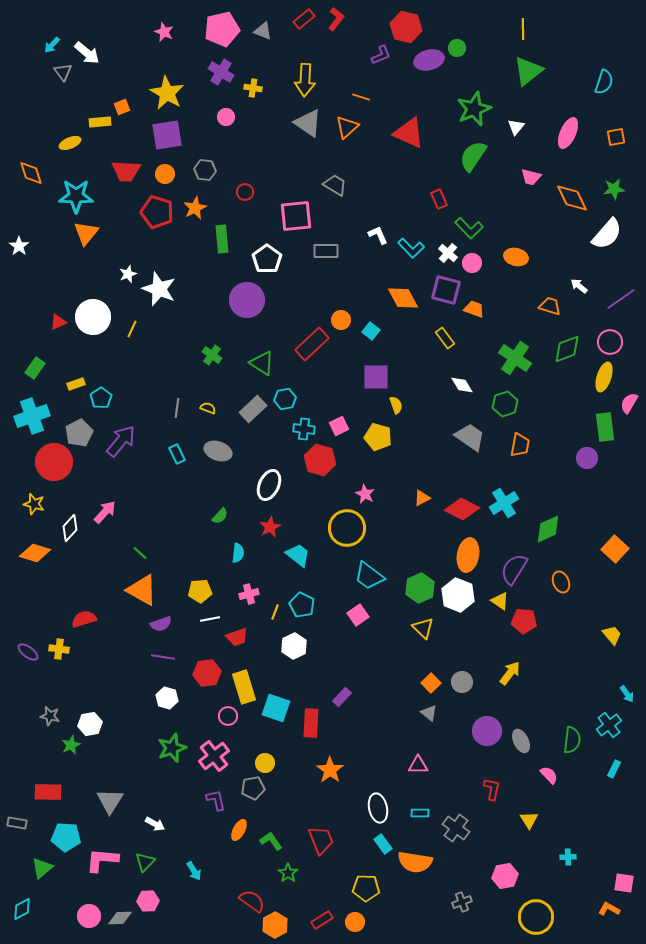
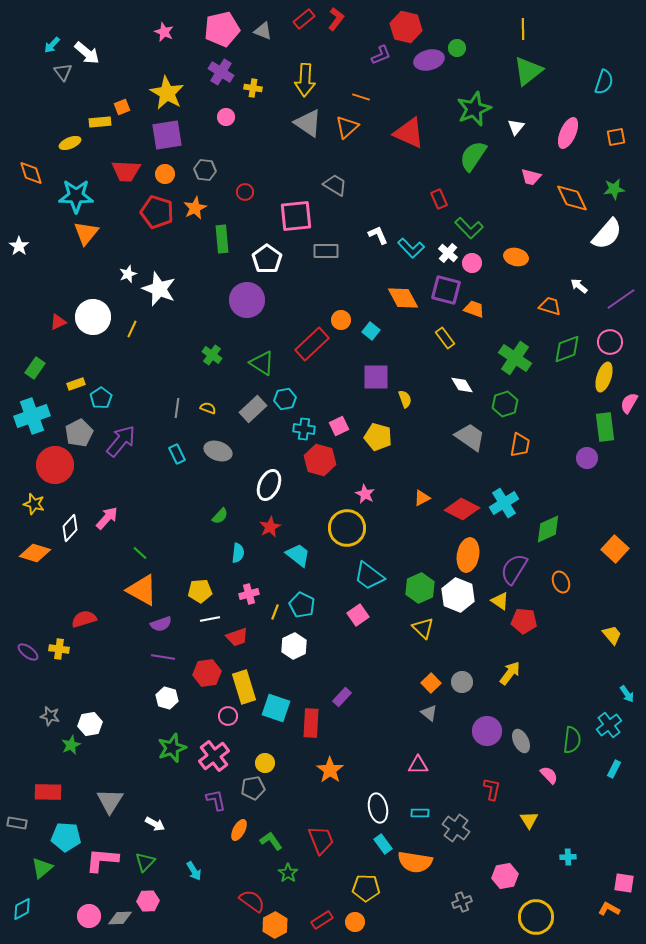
yellow semicircle at (396, 405): moved 9 px right, 6 px up
red circle at (54, 462): moved 1 px right, 3 px down
pink arrow at (105, 512): moved 2 px right, 6 px down
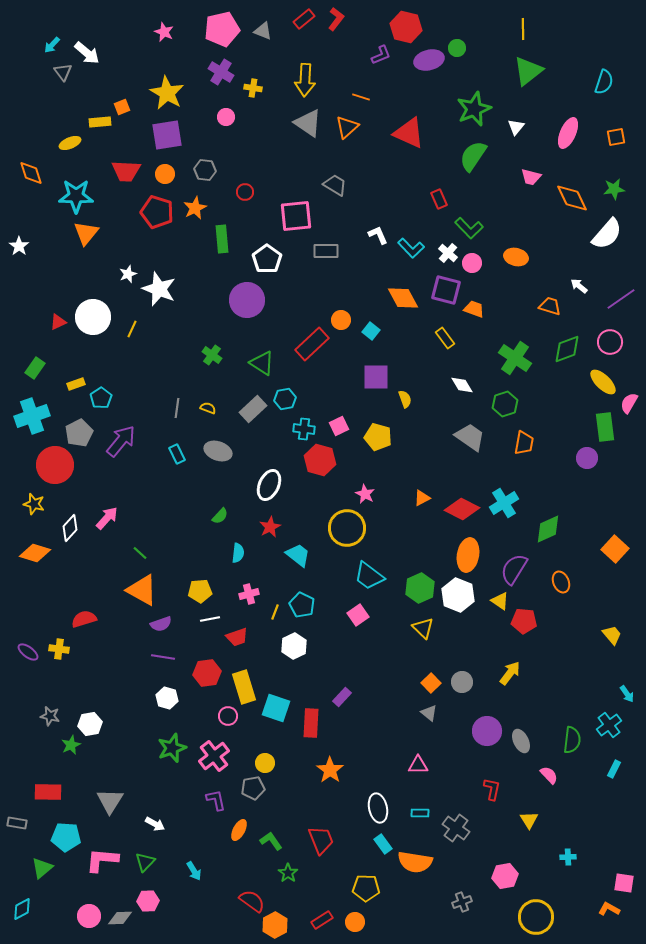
yellow ellipse at (604, 377): moved 1 px left, 5 px down; rotated 64 degrees counterclockwise
orange trapezoid at (520, 445): moved 4 px right, 2 px up
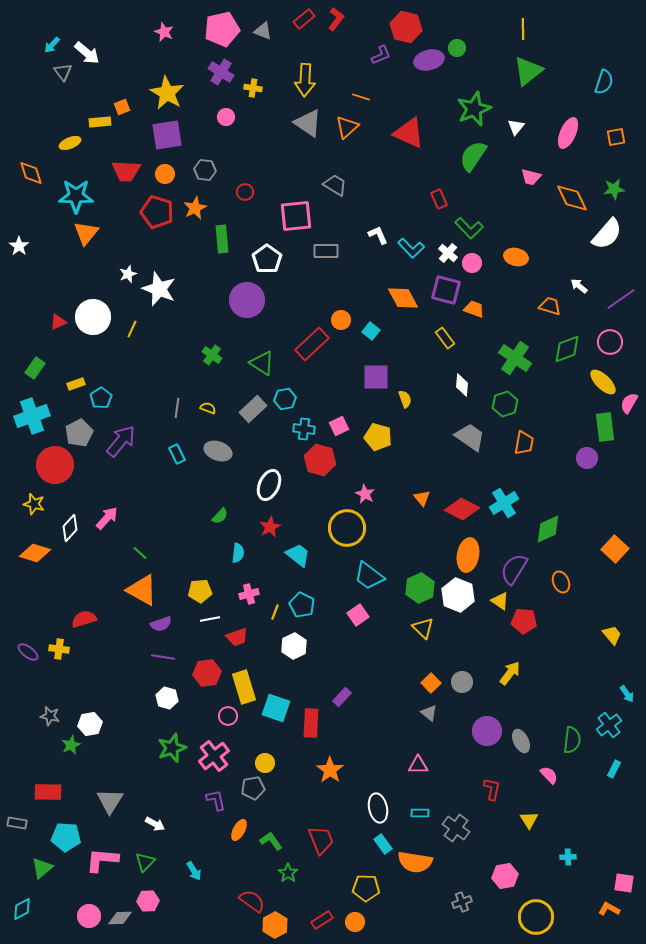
white diamond at (462, 385): rotated 35 degrees clockwise
orange triangle at (422, 498): rotated 42 degrees counterclockwise
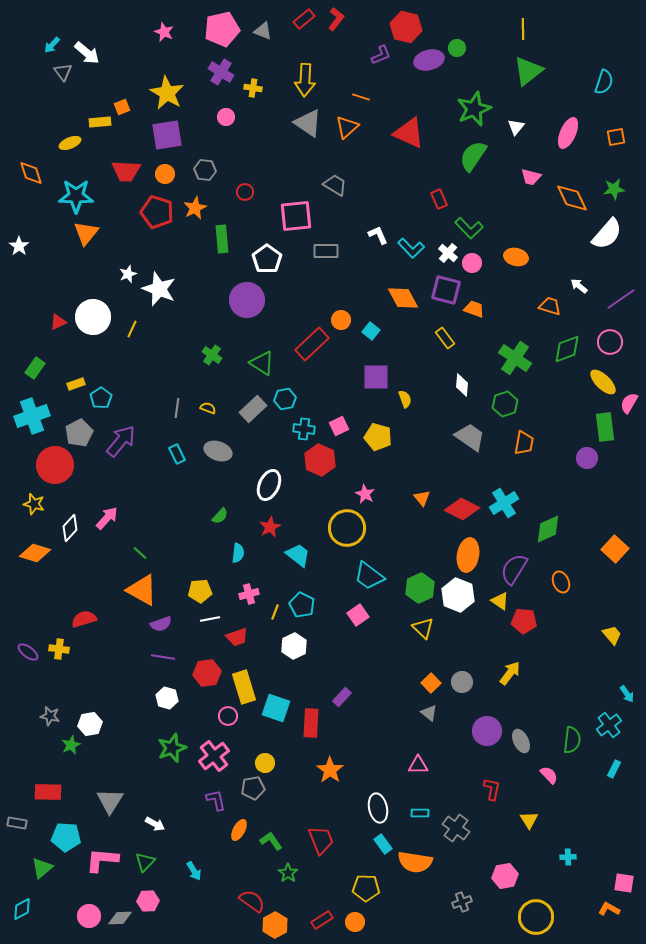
red hexagon at (320, 460): rotated 8 degrees clockwise
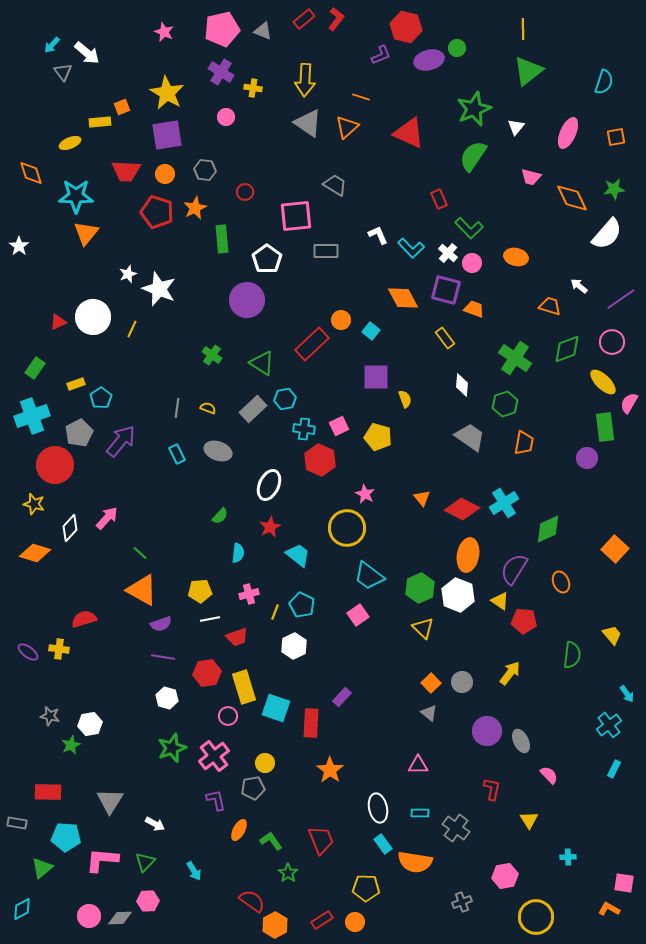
pink circle at (610, 342): moved 2 px right
green semicircle at (572, 740): moved 85 px up
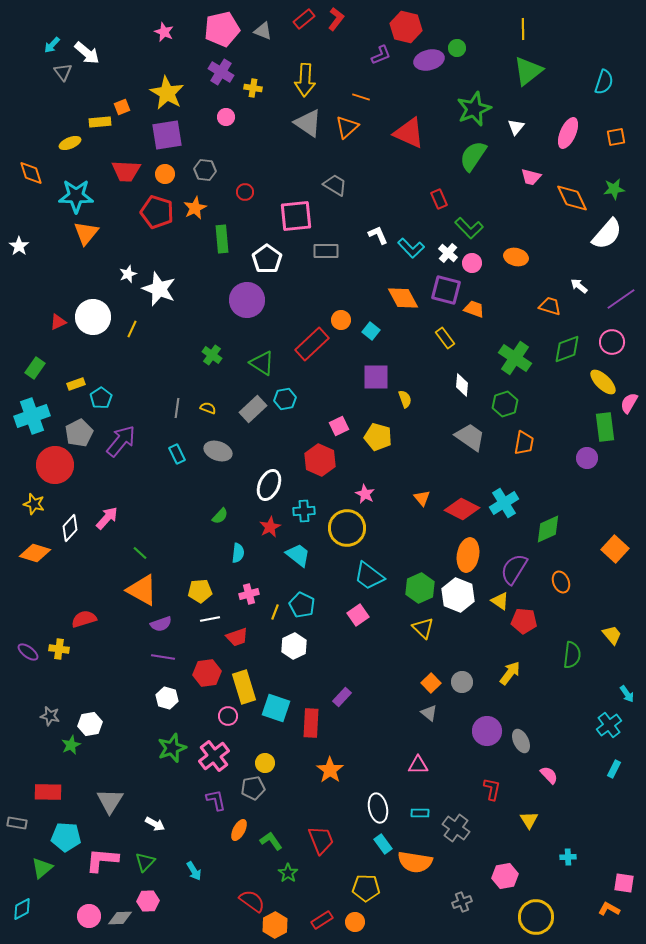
cyan cross at (304, 429): moved 82 px down; rotated 10 degrees counterclockwise
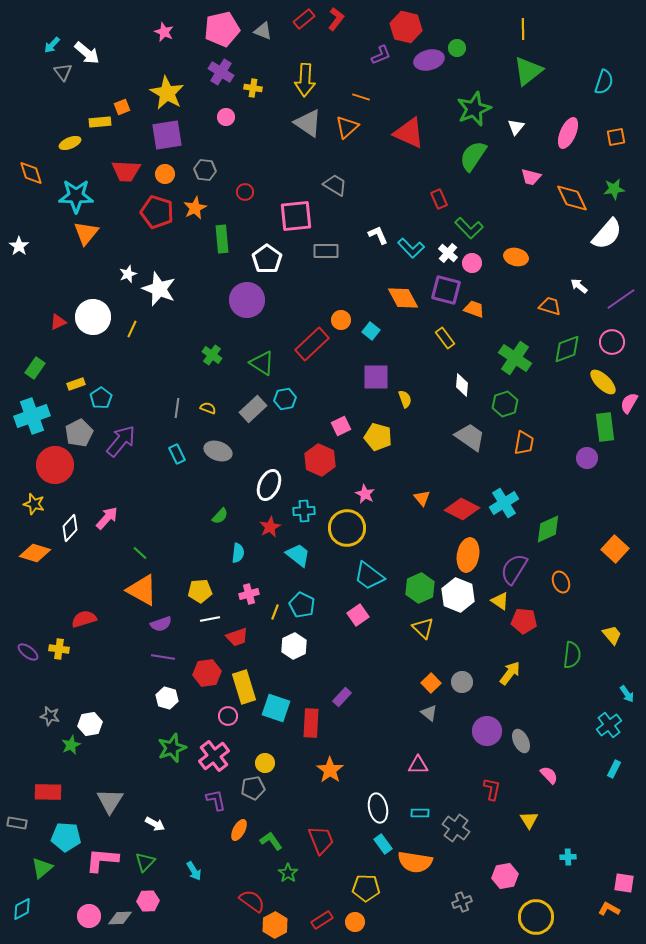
pink square at (339, 426): moved 2 px right
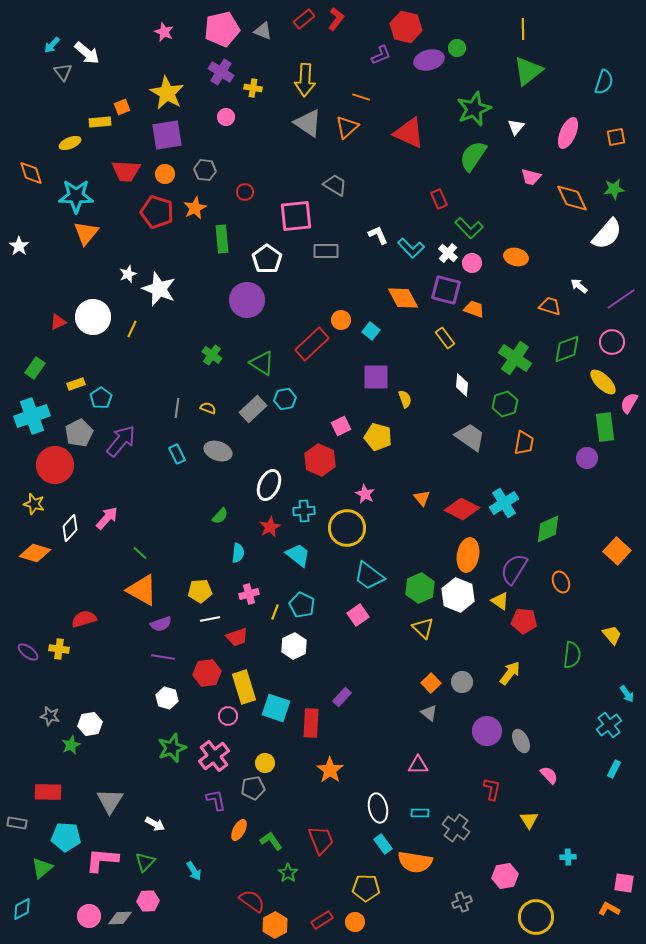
orange square at (615, 549): moved 2 px right, 2 px down
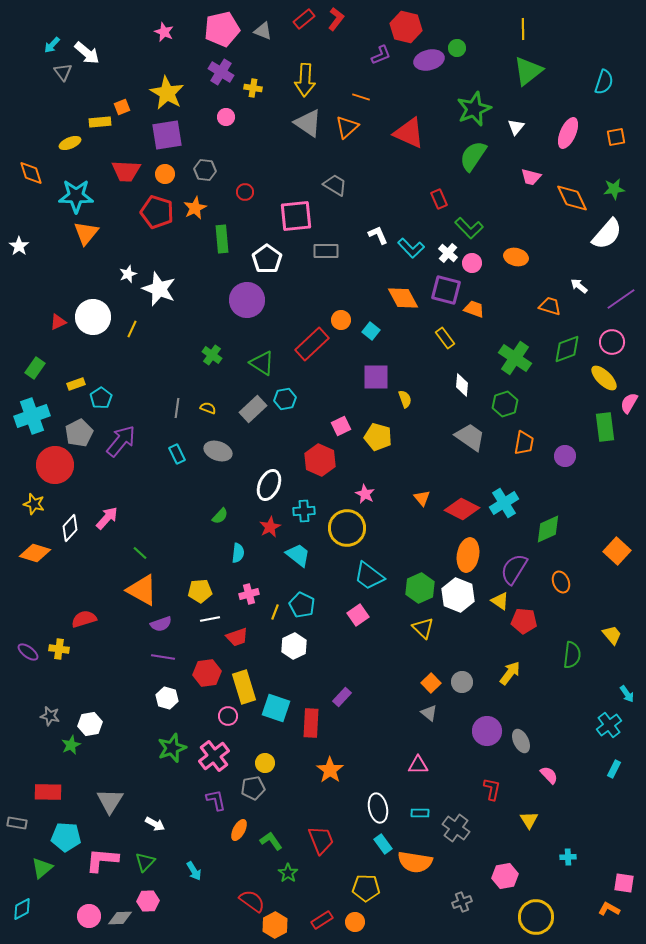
yellow ellipse at (603, 382): moved 1 px right, 4 px up
purple circle at (587, 458): moved 22 px left, 2 px up
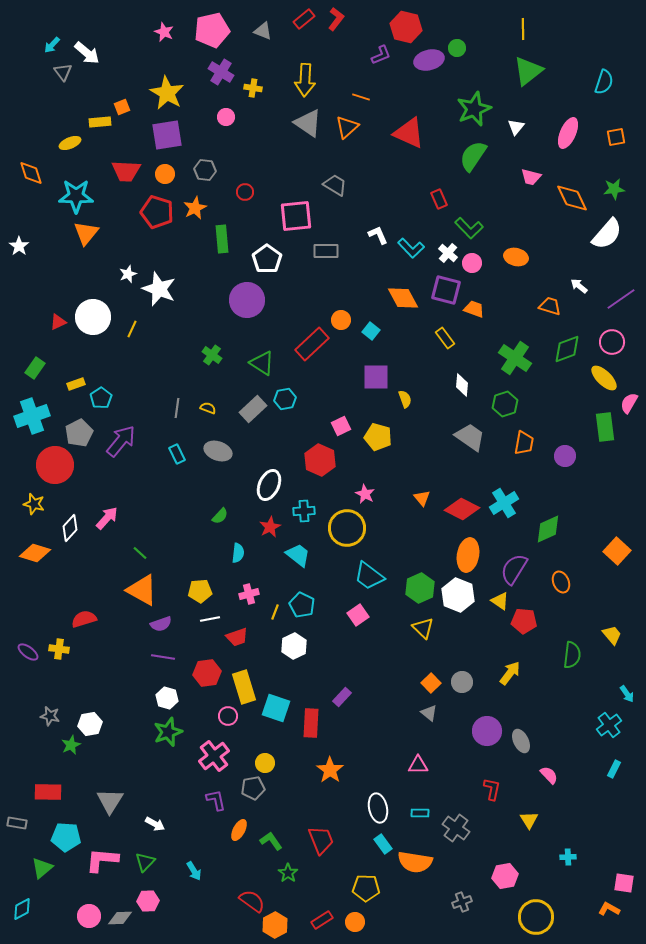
pink pentagon at (222, 29): moved 10 px left, 1 px down
green star at (172, 748): moved 4 px left, 16 px up
